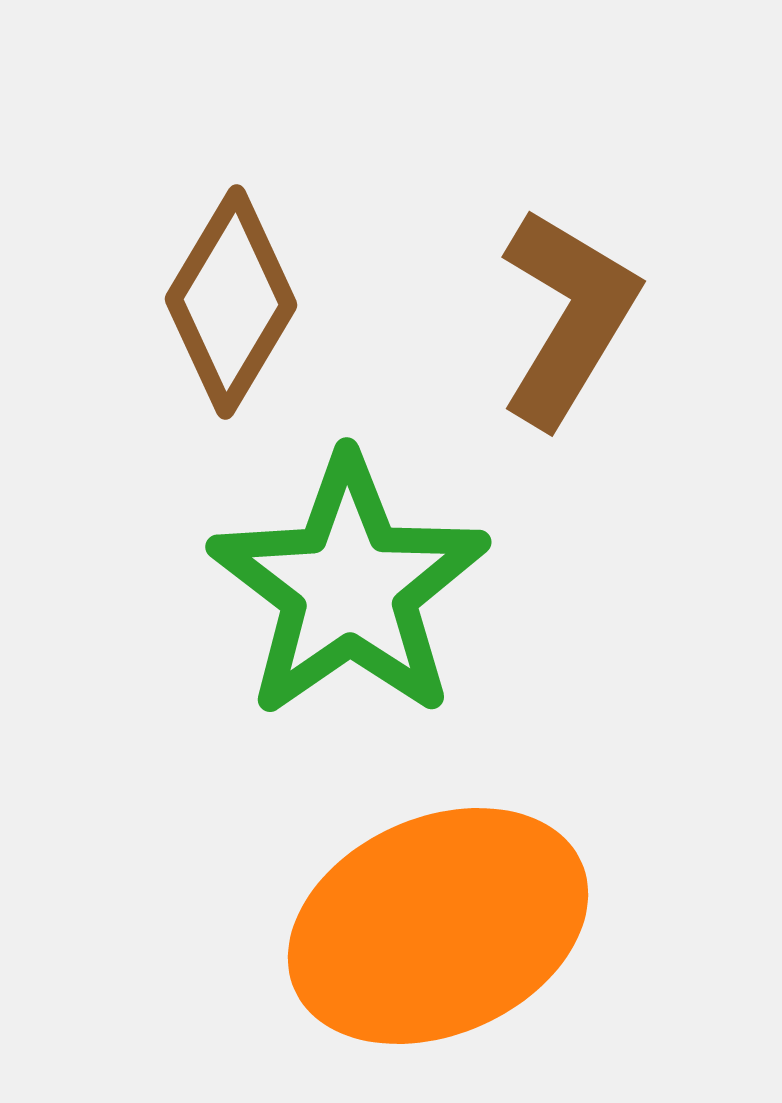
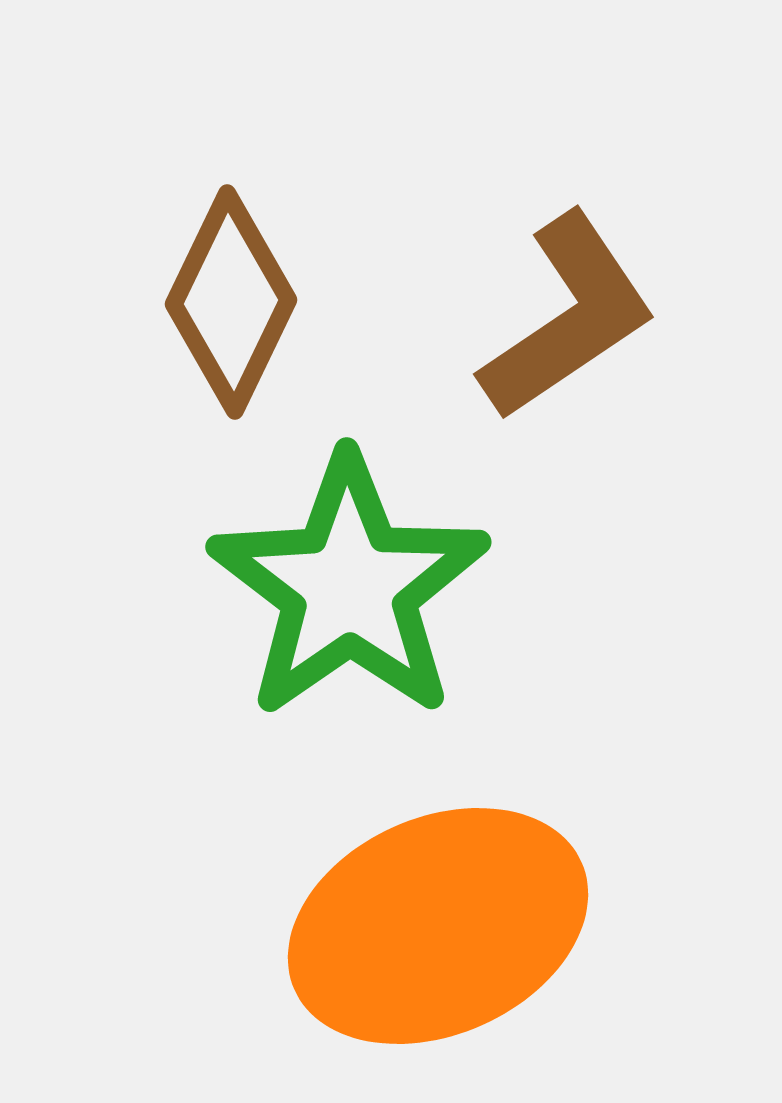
brown diamond: rotated 5 degrees counterclockwise
brown L-shape: rotated 25 degrees clockwise
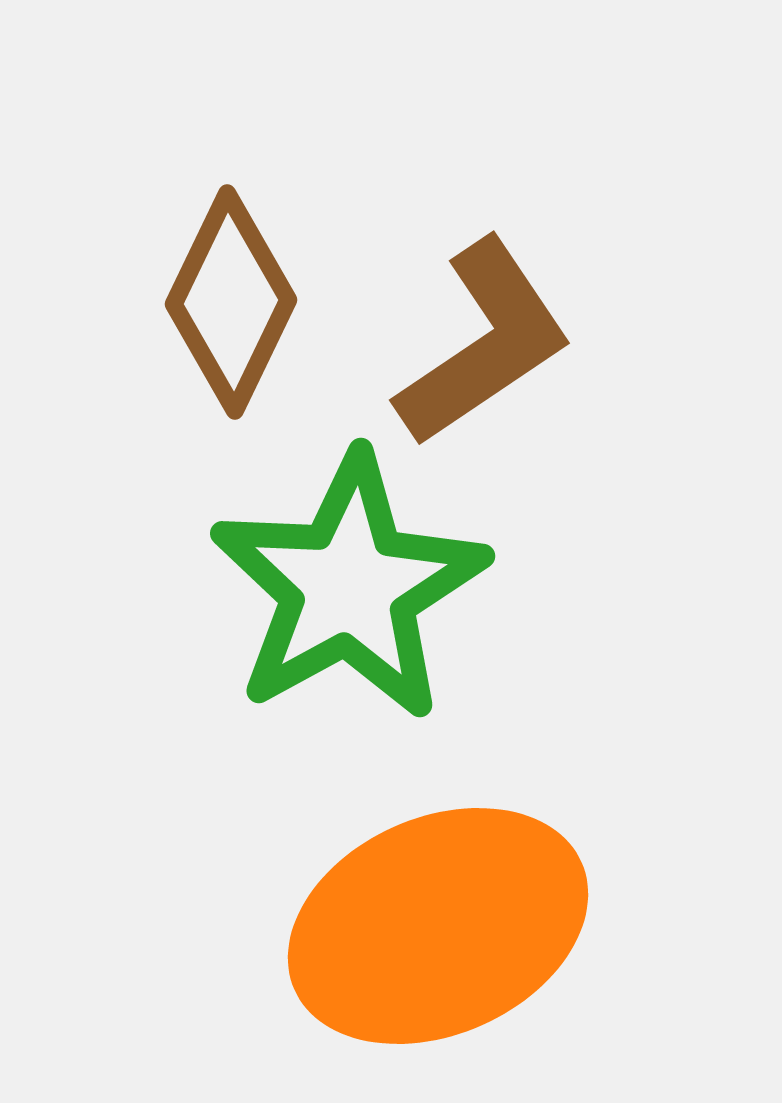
brown L-shape: moved 84 px left, 26 px down
green star: rotated 6 degrees clockwise
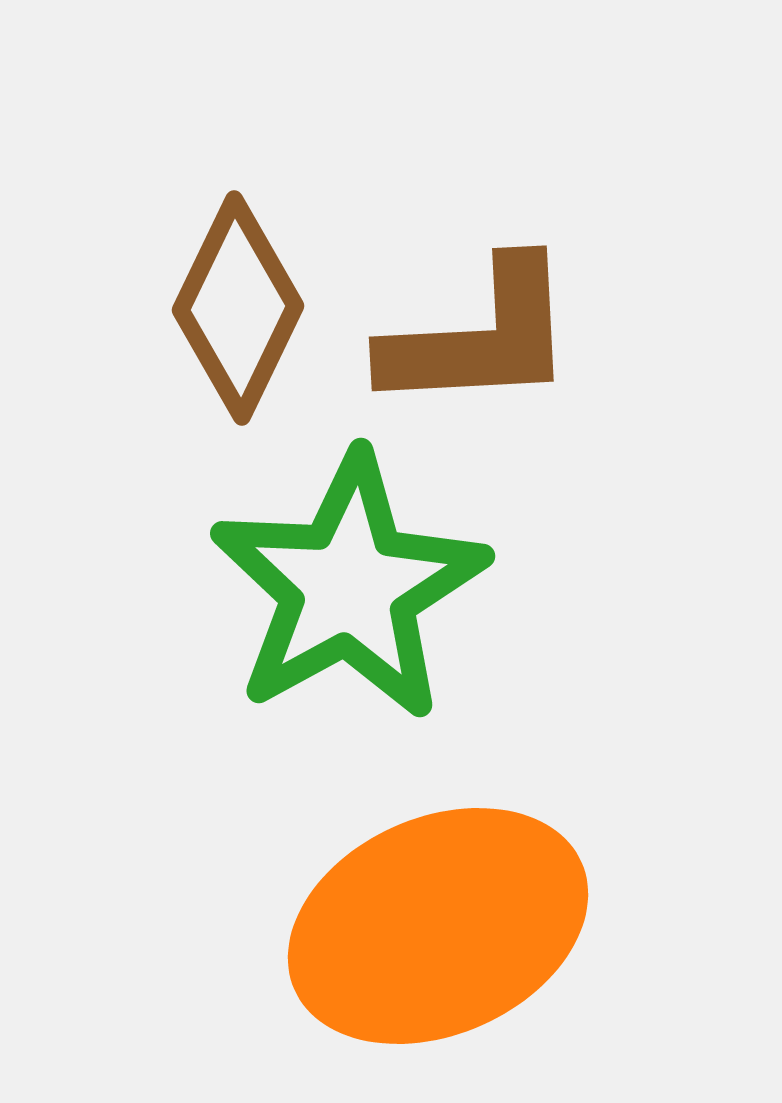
brown diamond: moved 7 px right, 6 px down
brown L-shape: moved 4 px left, 6 px up; rotated 31 degrees clockwise
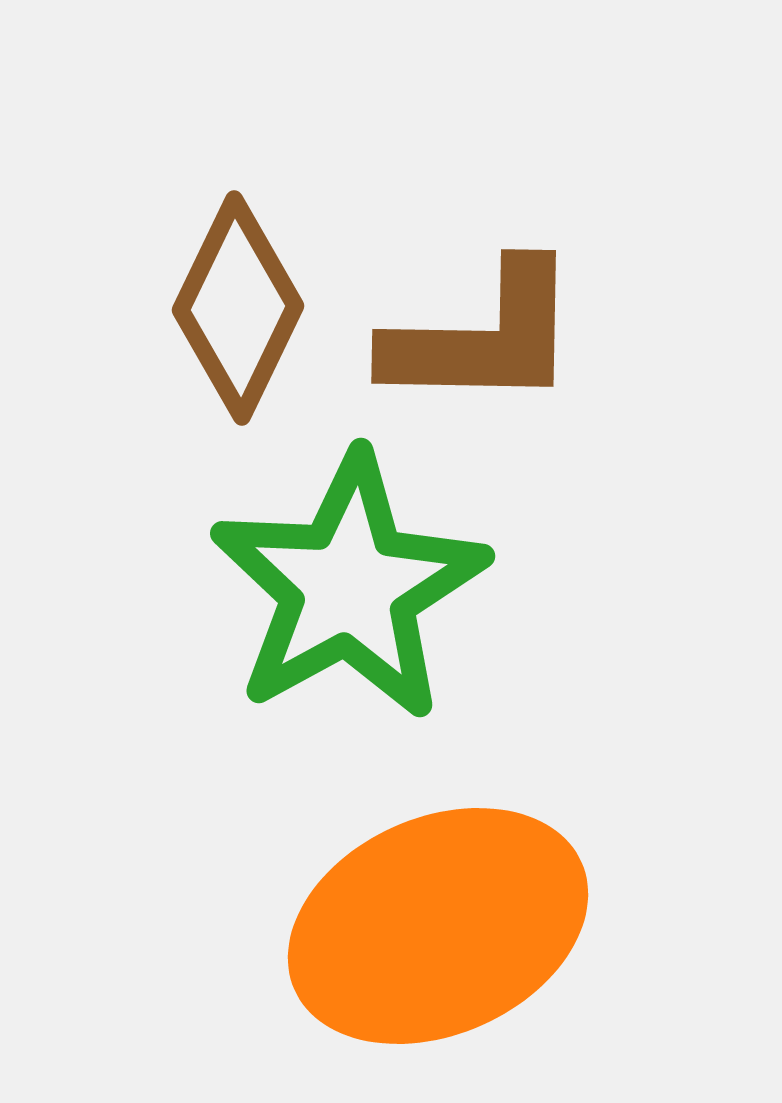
brown L-shape: moved 3 px right; rotated 4 degrees clockwise
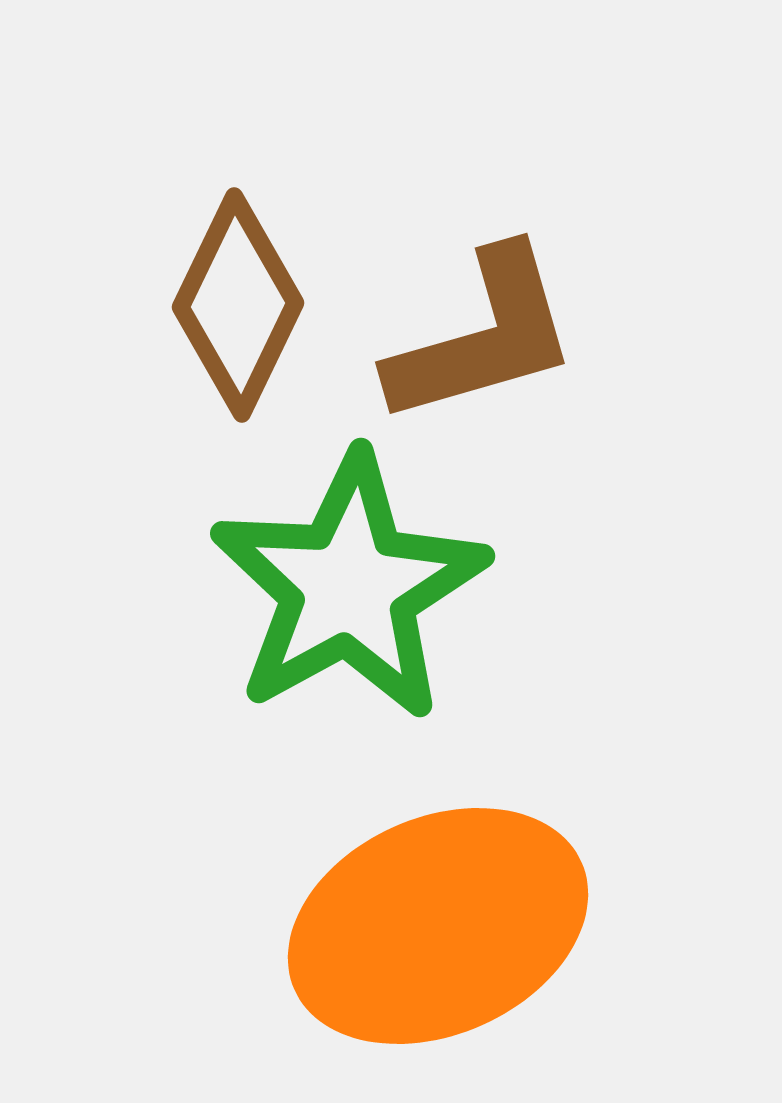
brown diamond: moved 3 px up
brown L-shape: rotated 17 degrees counterclockwise
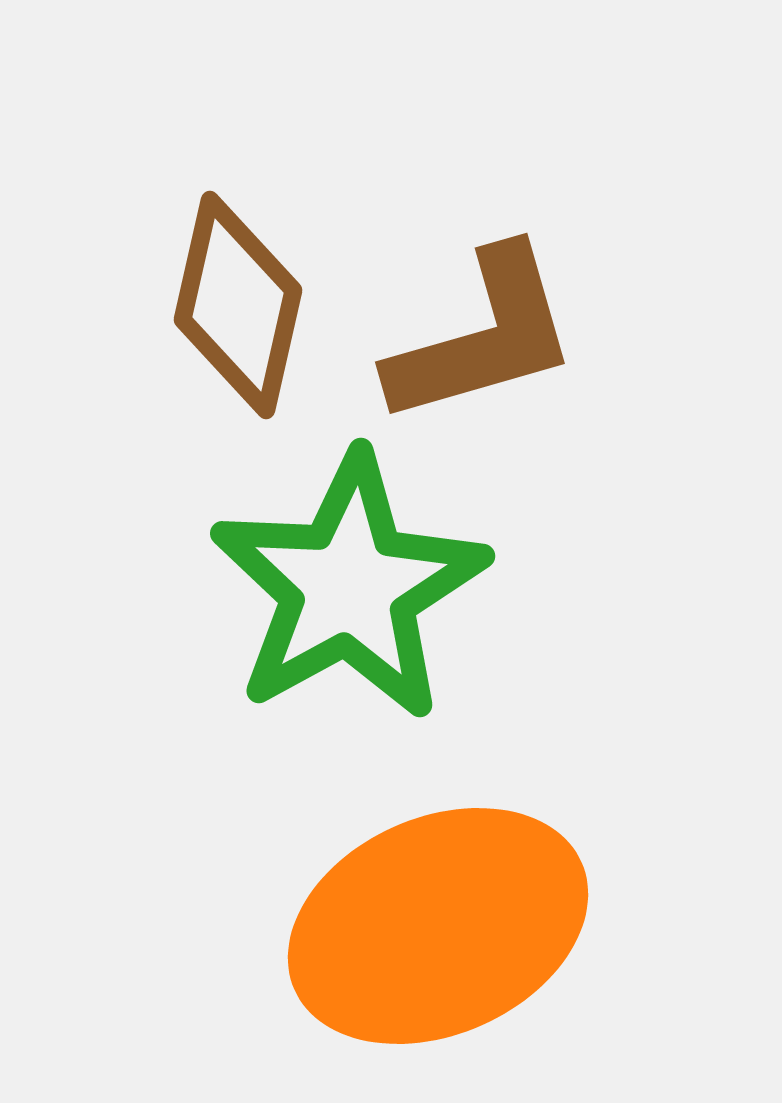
brown diamond: rotated 13 degrees counterclockwise
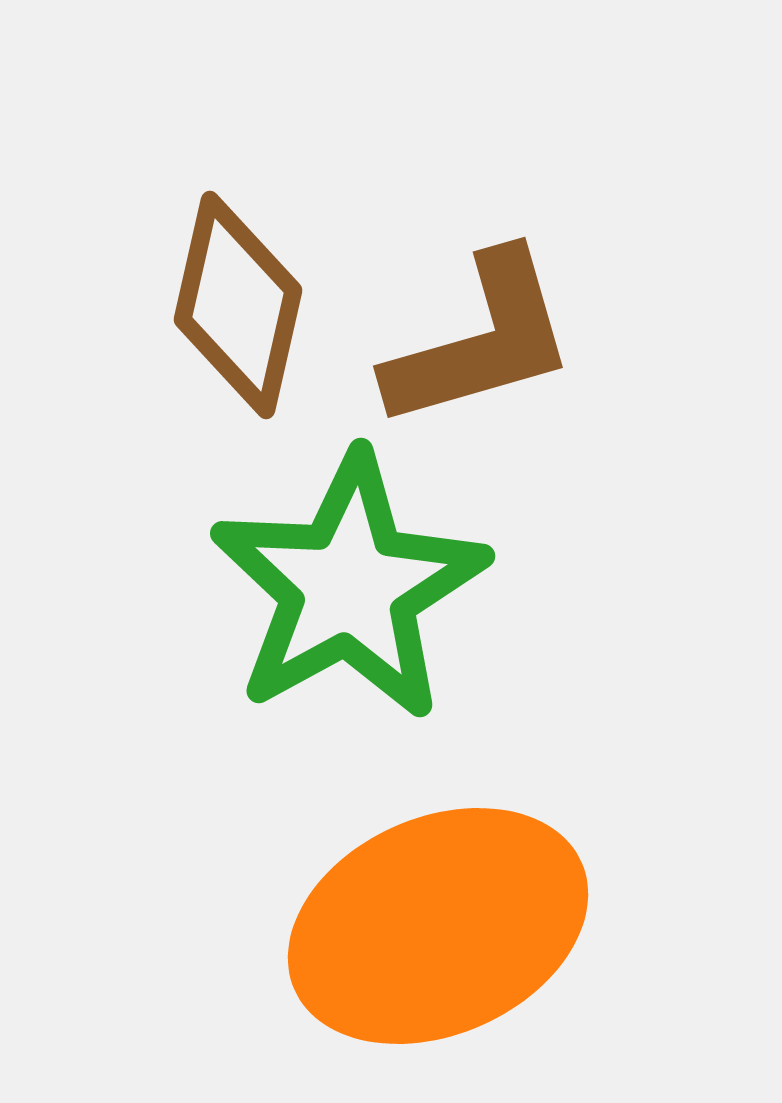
brown L-shape: moved 2 px left, 4 px down
